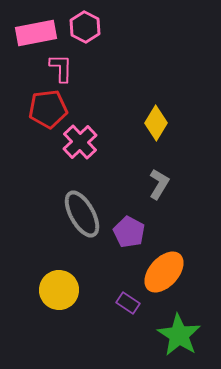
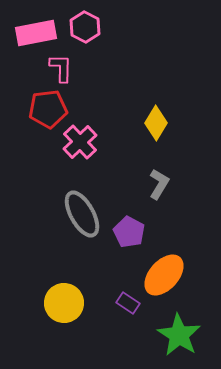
orange ellipse: moved 3 px down
yellow circle: moved 5 px right, 13 px down
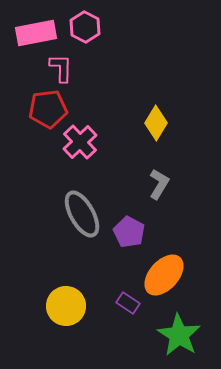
yellow circle: moved 2 px right, 3 px down
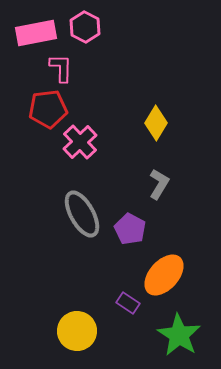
purple pentagon: moved 1 px right, 3 px up
yellow circle: moved 11 px right, 25 px down
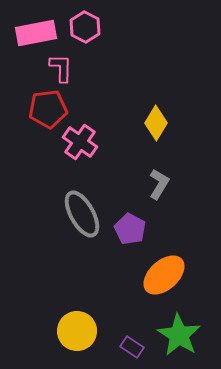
pink cross: rotated 12 degrees counterclockwise
orange ellipse: rotated 6 degrees clockwise
purple rectangle: moved 4 px right, 44 px down
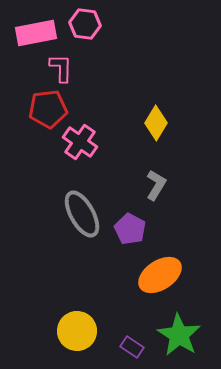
pink hexagon: moved 3 px up; rotated 20 degrees counterclockwise
gray L-shape: moved 3 px left, 1 px down
orange ellipse: moved 4 px left; rotated 9 degrees clockwise
